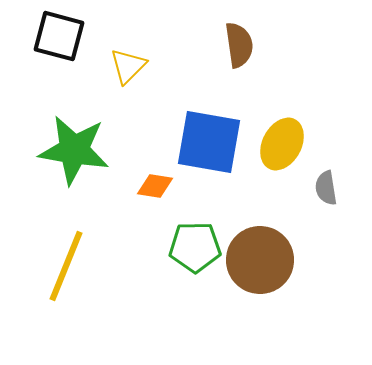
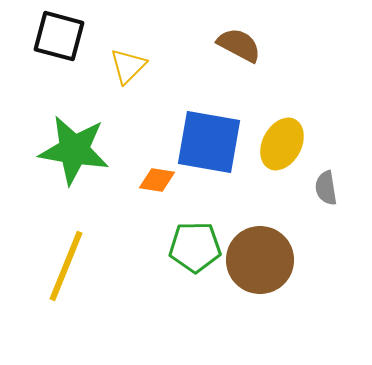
brown semicircle: rotated 54 degrees counterclockwise
orange diamond: moved 2 px right, 6 px up
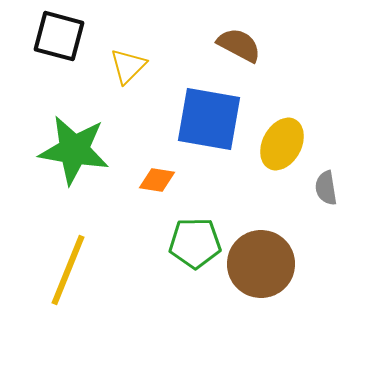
blue square: moved 23 px up
green pentagon: moved 4 px up
brown circle: moved 1 px right, 4 px down
yellow line: moved 2 px right, 4 px down
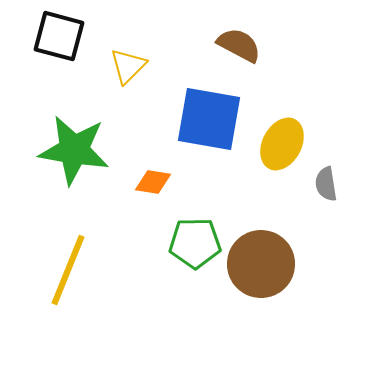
orange diamond: moved 4 px left, 2 px down
gray semicircle: moved 4 px up
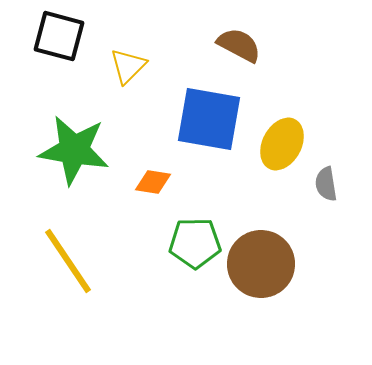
yellow line: moved 9 px up; rotated 56 degrees counterclockwise
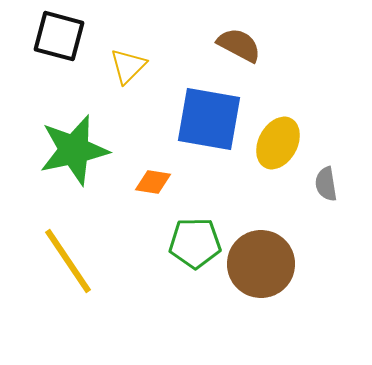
yellow ellipse: moved 4 px left, 1 px up
green star: rotated 22 degrees counterclockwise
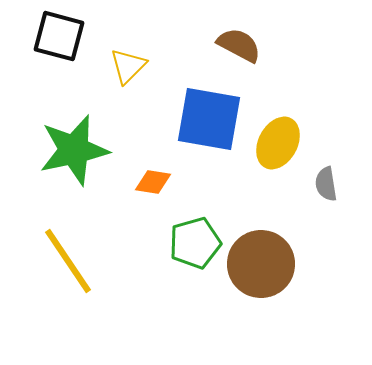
green pentagon: rotated 15 degrees counterclockwise
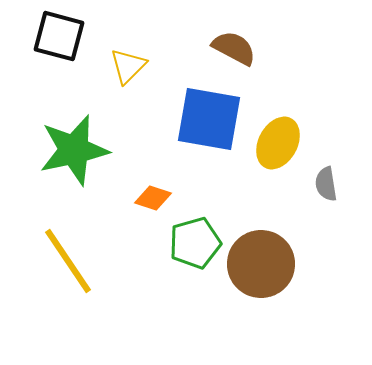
brown semicircle: moved 5 px left, 3 px down
orange diamond: moved 16 px down; rotated 9 degrees clockwise
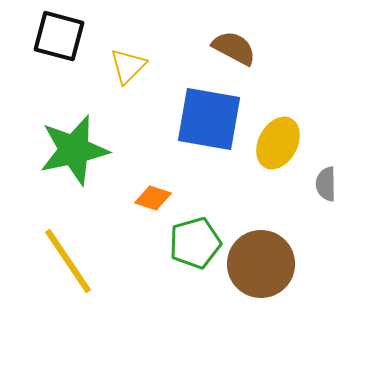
gray semicircle: rotated 8 degrees clockwise
